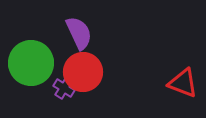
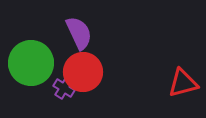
red triangle: rotated 36 degrees counterclockwise
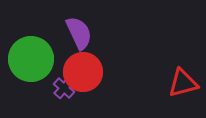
green circle: moved 4 px up
purple cross: rotated 10 degrees clockwise
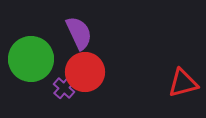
red circle: moved 2 px right
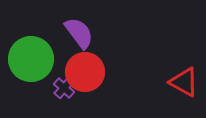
purple semicircle: rotated 12 degrees counterclockwise
red triangle: moved 1 px right, 1 px up; rotated 44 degrees clockwise
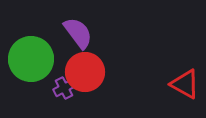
purple semicircle: moved 1 px left
red triangle: moved 1 px right, 2 px down
purple cross: rotated 20 degrees clockwise
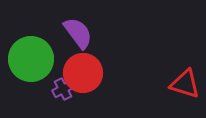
red circle: moved 2 px left, 1 px down
red triangle: rotated 12 degrees counterclockwise
purple cross: moved 1 px left, 1 px down
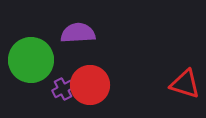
purple semicircle: rotated 56 degrees counterclockwise
green circle: moved 1 px down
red circle: moved 7 px right, 12 px down
